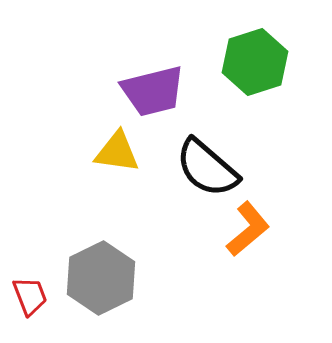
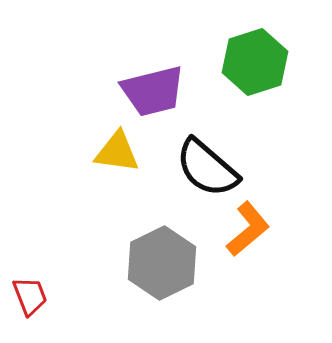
gray hexagon: moved 61 px right, 15 px up
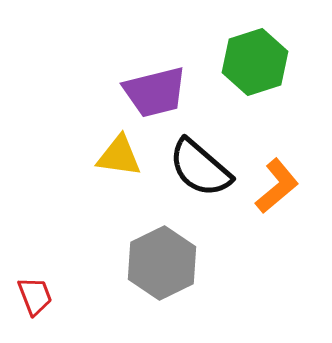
purple trapezoid: moved 2 px right, 1 px down
yellow triangle: moved 2 px right, 4 px down
black semicircle: moved 7 px left
orange L-shape: moved 29 px right, 43 px up
red trapezoid: moved 5 px right
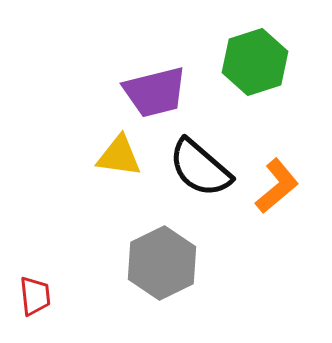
red trapezoid: rotated 15 degrees clockwise
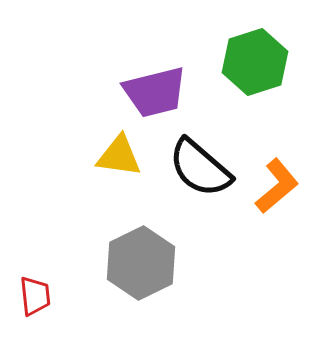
gray hexagon: moved 21 px left
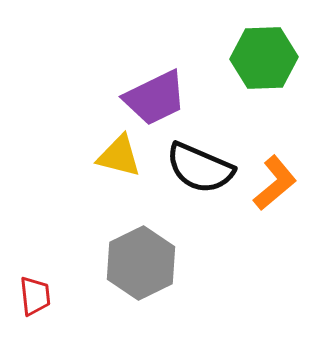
green hexagon: moved 9 px right, 4 px up; rotated 16 degrees clockwise
purple trapezoid: moved 6 px down; rotated 12 degrees counterclockwise
yellow triangle: rotated 6 degrees clockwise
black semicircle: rotated 18 degrees counterclockwise
orange L-shape: moved 2 px left, 3 px up
